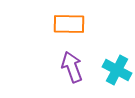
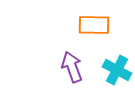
orange rectangle: moved 25 px right, 1 px down
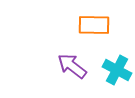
purple arrow: moved 1 px up; rotated 32 degrees counterclockwise
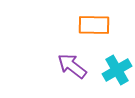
cyan cross: rotated 32 degrees clockwise
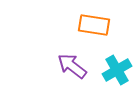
orange rectangle: rotated 8 degrees clockwise
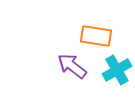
orange rectangle: moved 2 px right, 11 px down
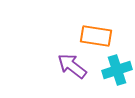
cyan cross: rotated 12 degrees clockwise
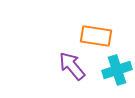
purple arrow: rotated 12 degrees clockwise
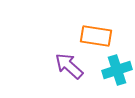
purple arrow: moved 3 px left; rotated 8 degrees counterclockwise
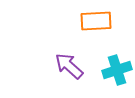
orange rectangle: moved 15 px up; rotated 12 degrees counterclockwise
